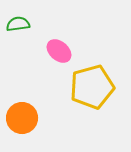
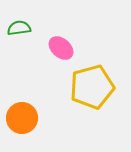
green semicircle: moved 1 px right, 4 px down
pink ellipse: moved 2 px right, 3 px up
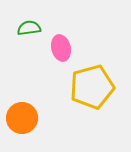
green semicircle: moved 10 px right
pink ellipse: rotated 35 degrees clockwise
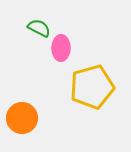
green semicircle: moved 10 px right; rotated 35 degrees clockwise
pink ellipse: rotated 15 degrees clockwise
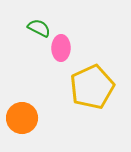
yellow pentagon: rotated 9 degrees counterclockwise
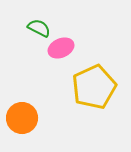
pink ellipse: rotated 65 degrees clockwise
yellow pentagon: moved 2 px right
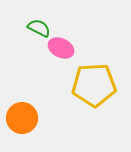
pink ellipse: rotated 50 degrees clockwise
yellow pentagon: moved 2 px up; rotated 21 degrees clockwise
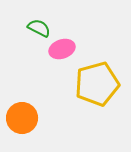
pink ellipse: moved 1 px right, 1 px down; rotated 45 degrees counterclockwise
yellow pentagon: moved 3 px right, 1 px up; rotated 12 degrees counterclockwise
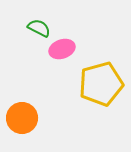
yellow pentagon: moved 4 px right
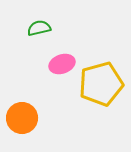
green semicircle: rotated 40 degrees counterclockwise
pink ellipse: moved 15 px down
